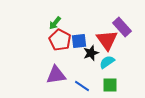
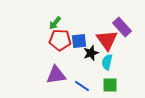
red pentagon: rotated 25 degrees counterclockwise
cyan semicircle: rotated 42 degrees counterclockwise
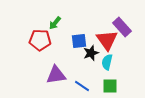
red pentagon: moved 20 px left
green square: moved 1 px down
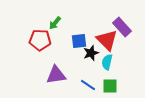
red triangle: rotated 10 degrees counterclockwise
blue line: moved 6 px right, 1 px up
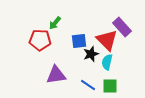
black star: moved 1 px down
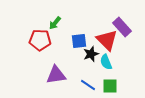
cyan semicircle: moved 1 px left; rotated 35 degrees counterclockwise
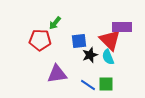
purple rectangle: rotated 48 degrees counterclockwise
red triangle: moved 3 px right
black star: moved 1 px left, 1 px down
cyan semicircle: moved 2 px right, 5 px up
purple triangle: moved 1 px right, 1 px up
green square: moved 4 px left, 2 px up
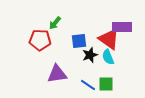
red triangle: moved 1 px left, 1 px up; rotated 10 degrees counterclockwise
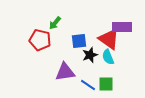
red pentagon: rotated 10 degrees clockwise
purple triangle: moved 8 px right, 2 px up
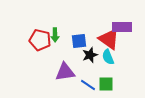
green arrow: moved 12 px down; rotated 40 degrees counterclockwise
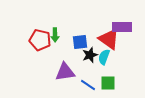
blue square: moved 1 px right, 1 px down
cyan semicircle: moved 4 px left; rotated 42 degrees clockwise
green square: moved 2 px right, 1 px up
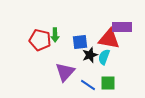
red triangle: rotated 25 degrees counterclockwise
purple triangle: rotated 40 degrees counterclockwise
